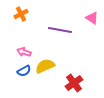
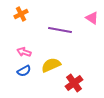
yellow semicircle: moved 6 px right, 1 px up
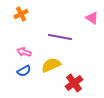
purple line: moved 7 px down
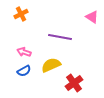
pink triangle: moved 1 px up
